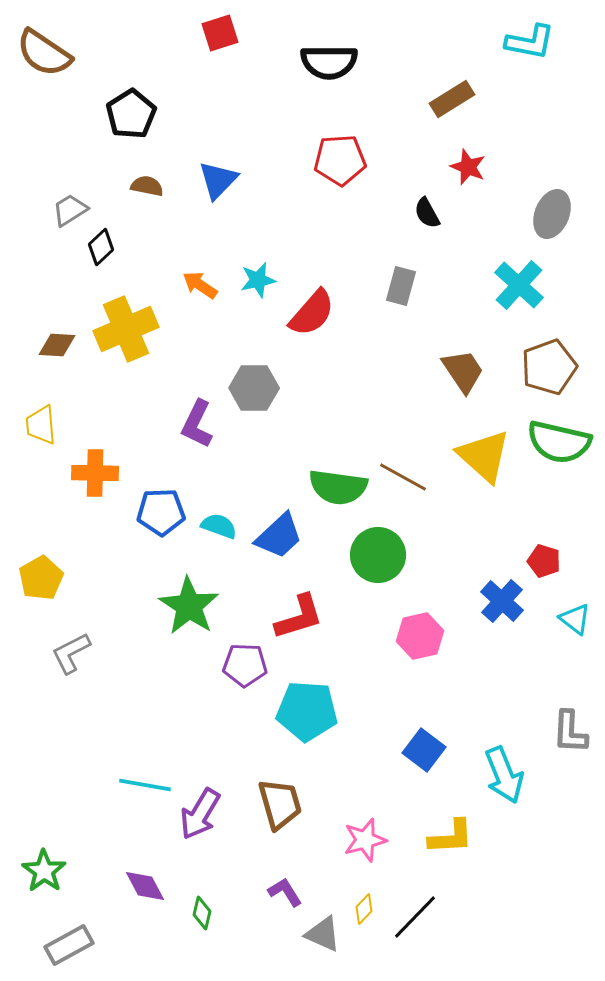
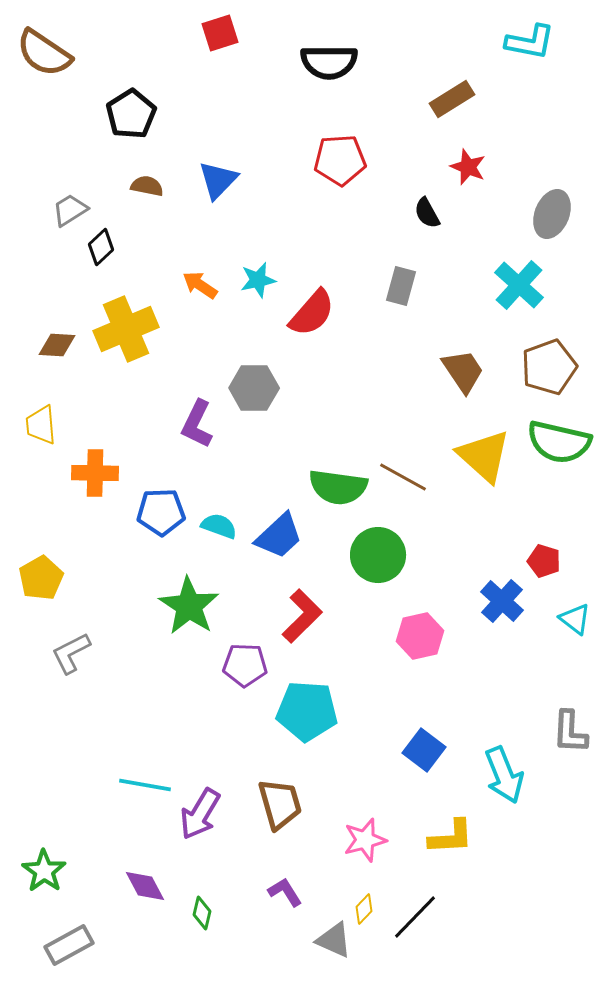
red L-shape at (299, 617): moved 3 px right, 1 px up; rotated 28 degrees counterclockwise
gray triangle at (323, 934): moved 11 px right, 6 px down
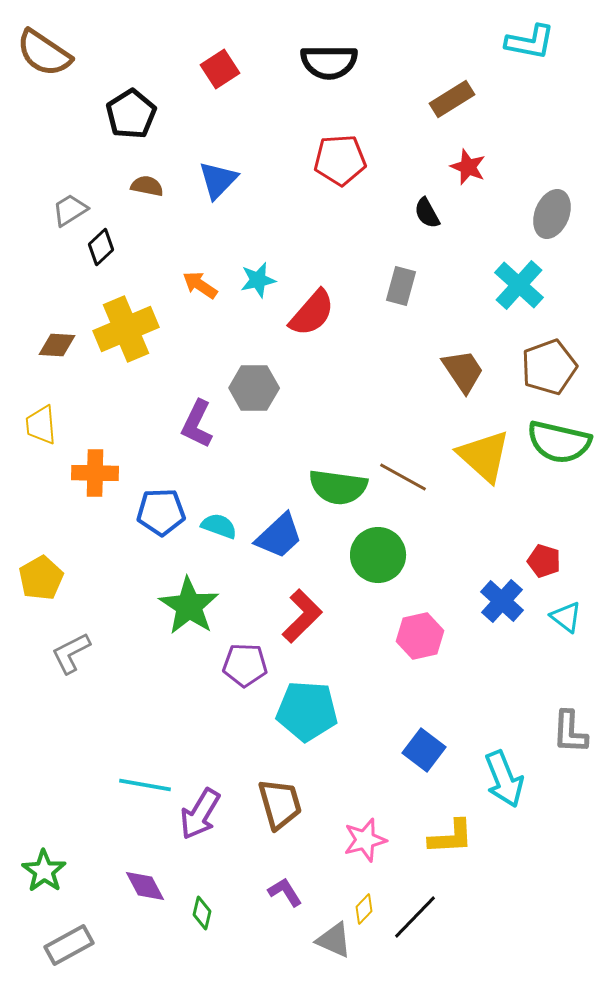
red square at (220, 33): moved 36 px down; rotated 15 degrees counterclockwise
cyan triangle at (575, 619): moved 9 px left, 2 px up
cyan arrow at (504, 775): moved 4 px down
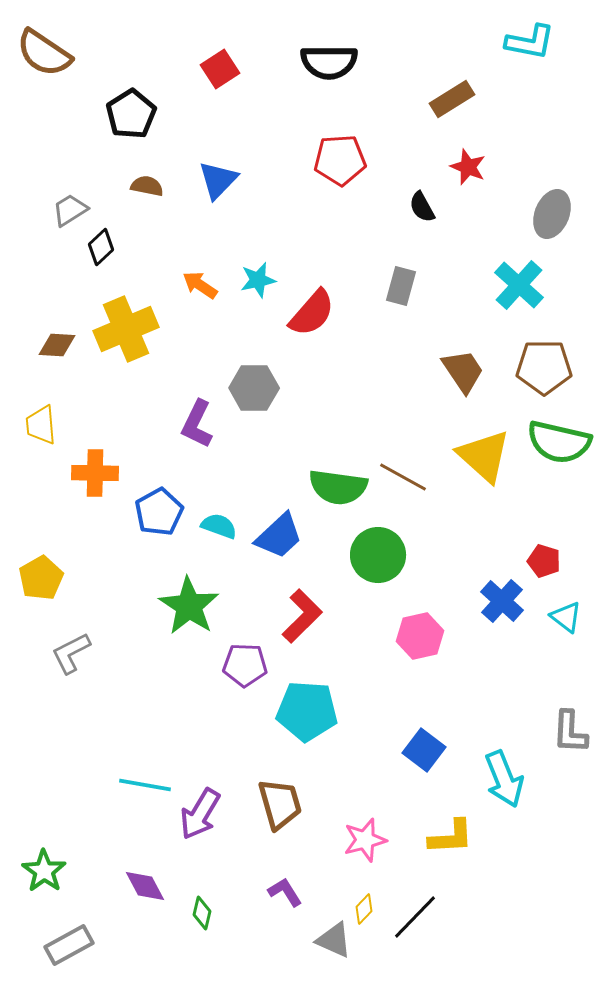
black semicircle at (427, 213): moved 5 px left, 6 px up
brown pentagon at (549, 367): moved 5 px left; rotated 20 degrees clockwise
blue pentagon at (161, 512): moved 2 px left; rotated 27 degrees counterclockwise
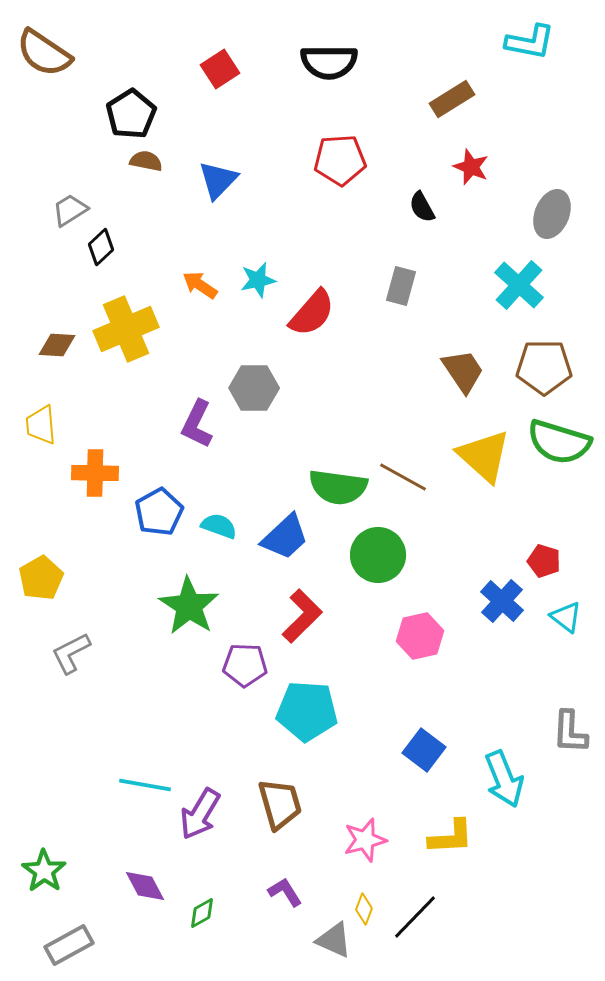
red star at (468, 167): moved 3 px right
brown semicircle at (147, 186): moved 1 px left, 25 px up
green semicircle at (559, 442): rotated 4 degrees clockwise
blue trapezoid at (279, 536): moved 6 px right, 1 px down
yellow diamond at (364, 909): rotated 24 degrees counterclockwise
green diamond at (202, 913): rotated 48 degrees clockwise
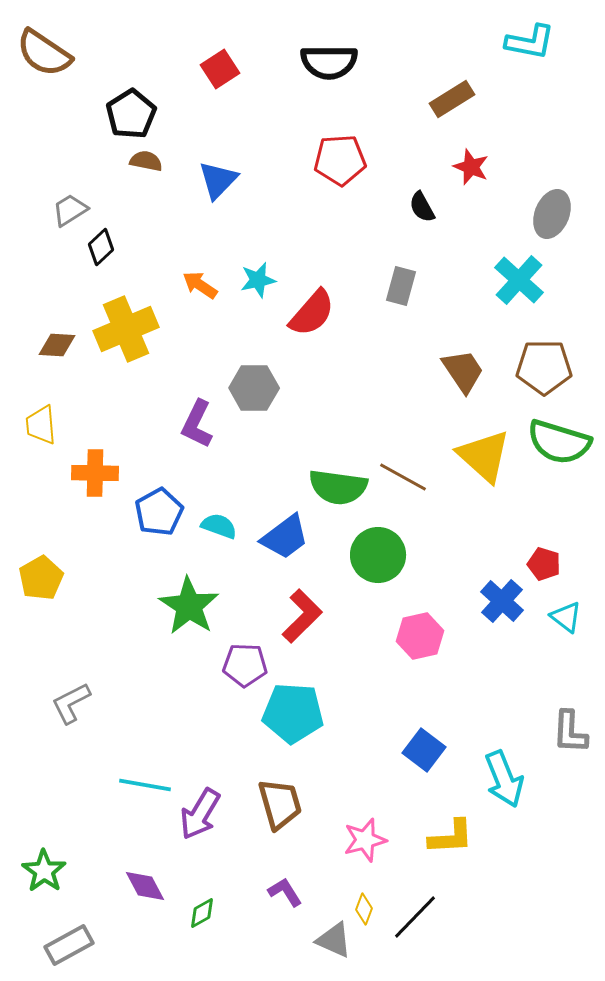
cyan cross at (519, 285): moved 5 px up
blue trapezoid at (285, 537): rotated 6 degrees clockwise
red pentagon at (544, 561): moved 3 px down
gray L-shape at (71, 653): moved 50 px down
cyan pentagon at (307, 711): moved 14 px left, 2 px down
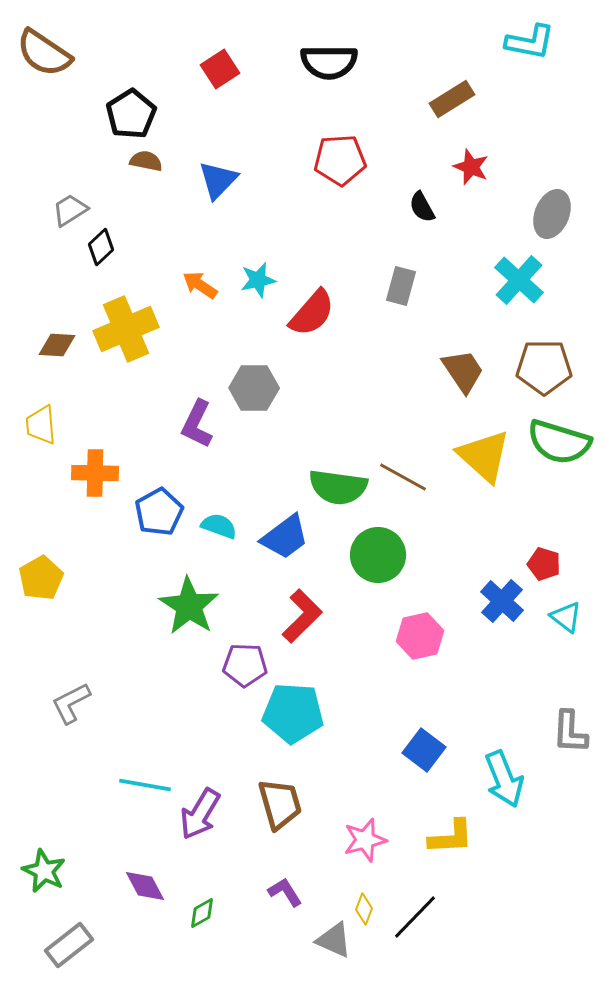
green star at (44, 871): rotated 9 degrees counterclockwise
gray rectangle at (69, 945): rotated 9 degrees counterclockwise
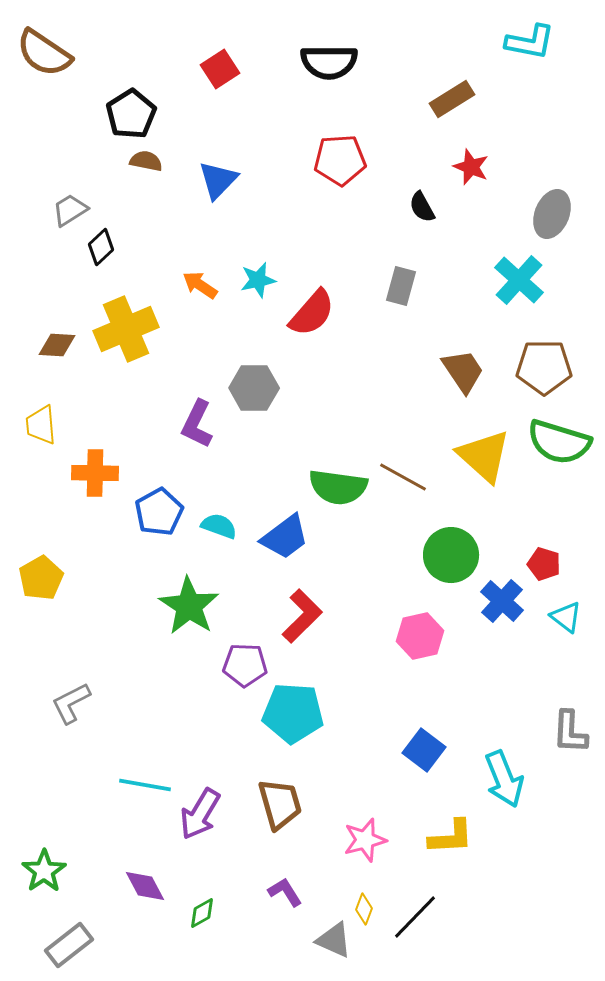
green circle at (378, 555): moved 73 px right
green star at (44, 871): rotated 12 degrees clockwise
